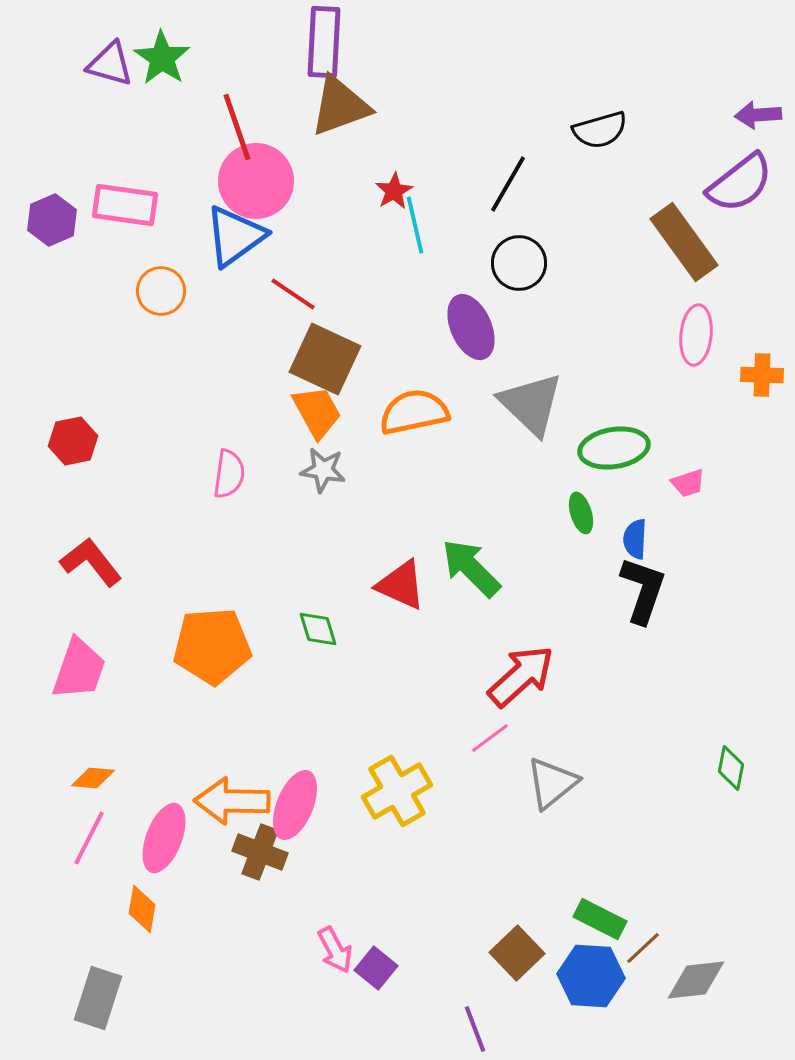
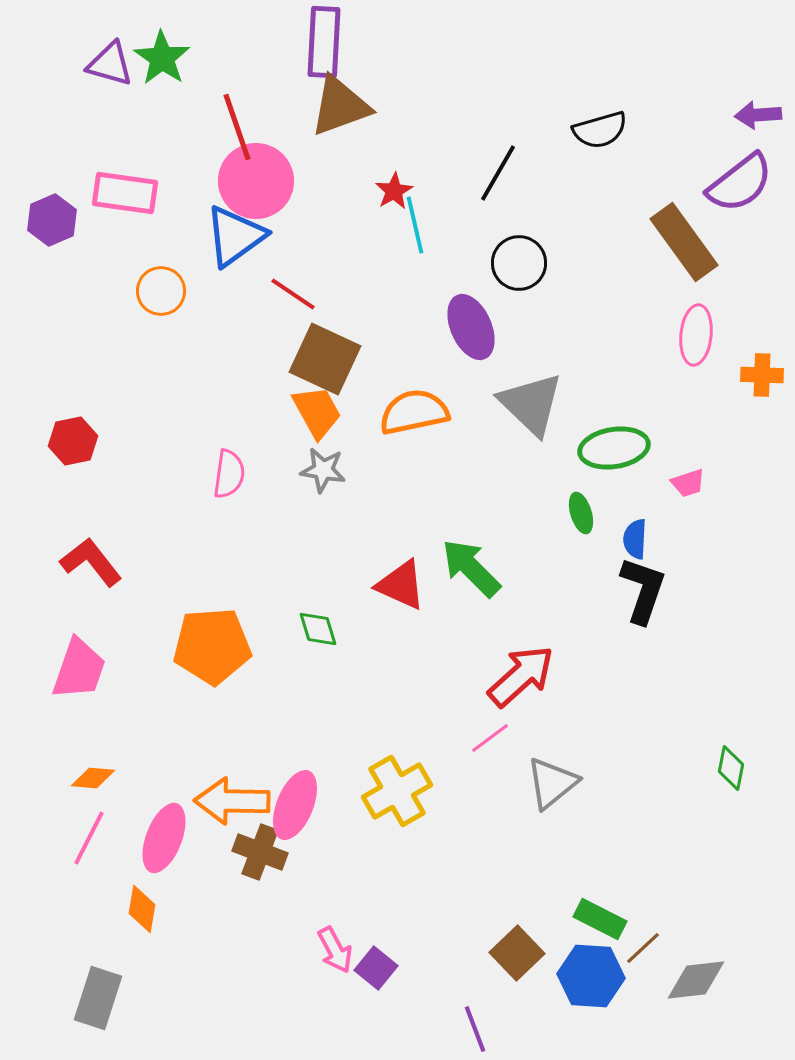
black line at (508, 184): moved 10 px left, 11 px up
pink rectangle at (125, 205): moved 12 px up
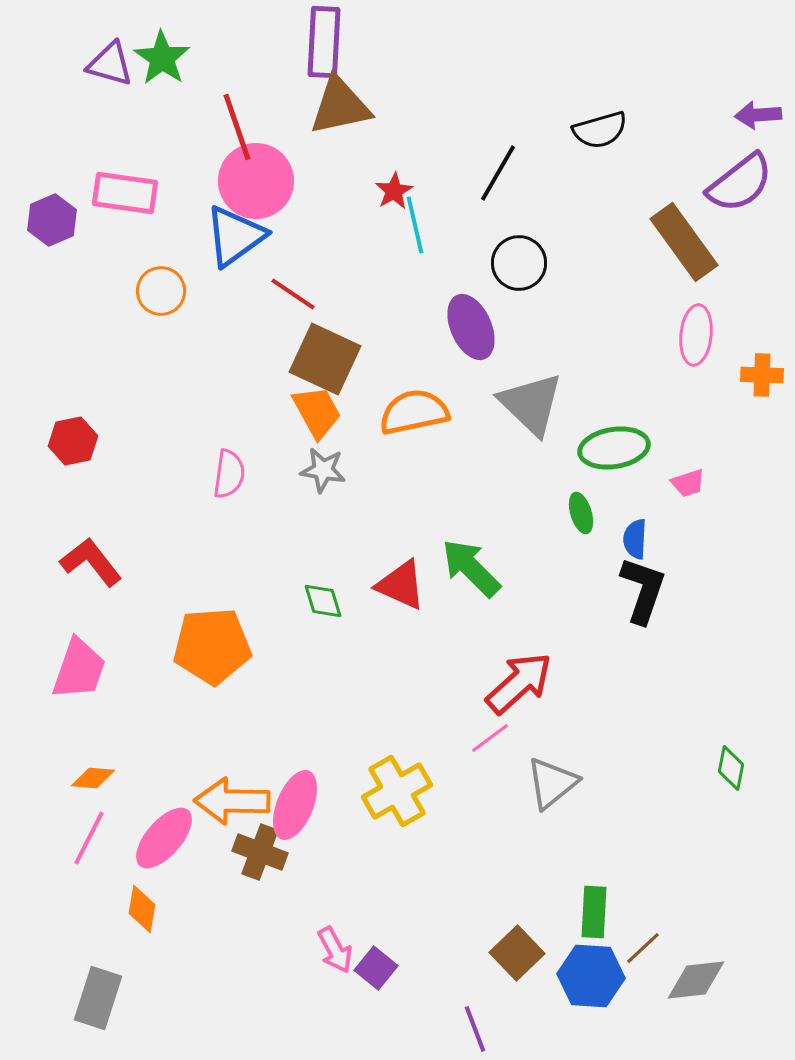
brown triangle at (340, 106): rotated 8 degrees clockwise
green diamond at (318, 629): moved 5 px right, 28 px up
red arrow at (521, 676): moved 2 px left, 7 px down
pink ellipse at (164, 838): rotated 20 degrees clockwise
green rectangle at (600, 919): moved 6 px left, 7 px up; rotated 66 degrees clockwise
